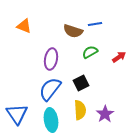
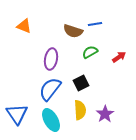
cyan ellipse: rotated 20 degrees counterclockwise
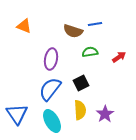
green semicircle: rotated 21 degrees clockwise
cyan ellipse: moved 1 px right, 1 px down
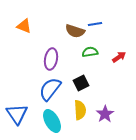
brown semicircle: moved 2 px right
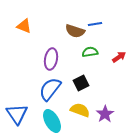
yellow semicircle: rotated 66 degrees counterclockwise
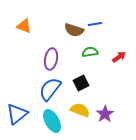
brown semicircle: moved 1 px left, 1 px up
blue triangle: rotated 25 degrees clockwise
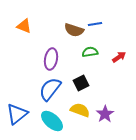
cyan ellipse: rotated 20 degrees counterclockwise
